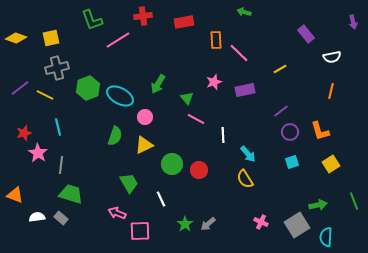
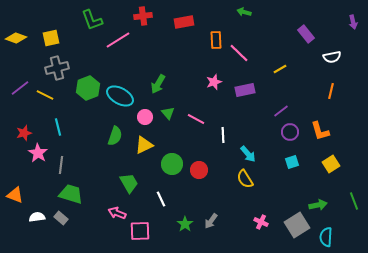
green triangle at (187, 98): moved 19 px left, 15 px down
gray arrow at (208, 224): moved 3 px right, 3 px up; rotated 14 degrees counterclockwise
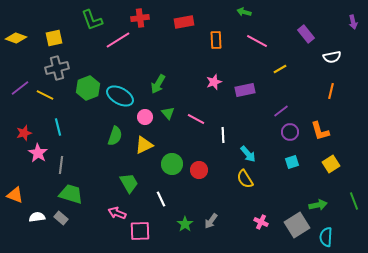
red cross at (143, 16): moved 3 px left, 2 px down
yellow square at (51, 38): moved 3 px right
pink line at (239, 53): moved 18 px right, 12 px up; rotated 15 degrees counterclockwise
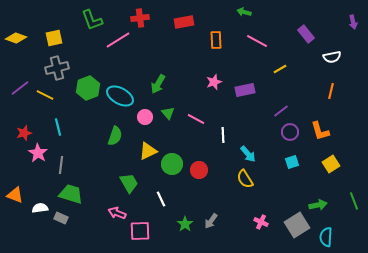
yellow triangle at (144, 145): moved 4 px right, 6 px down
white semicircle at (37, 217): moved 3 px right, 9 px up
gray rectangle at (61, 218): rotated 16 degrees counterclockwise
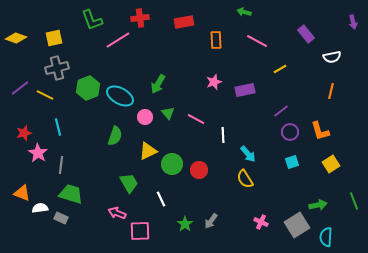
orange triangle at (15, 195): moved 7 px right, 2 px up
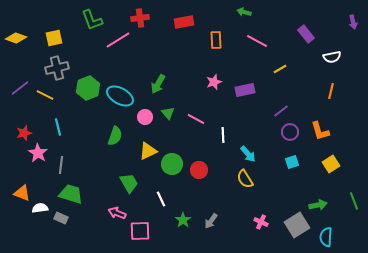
green star at (185, 224): moved 2 px left, 4 px up
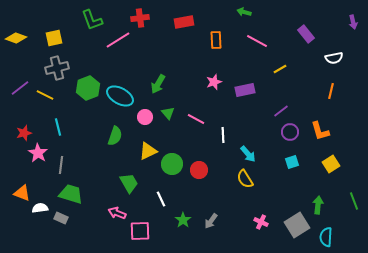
white semicircle at (332, 57): moved 2 px right, 1 px down
green arrow at (318, 205): rotated 72 degrees counterclockwise
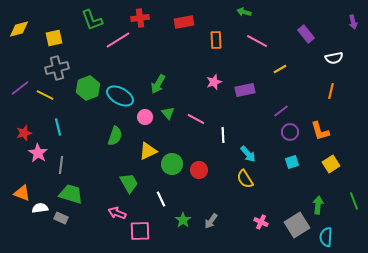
yellow diamond at (16, 38): moved 3 px right, 9 px up; rotated 35 degrees counterclockwise
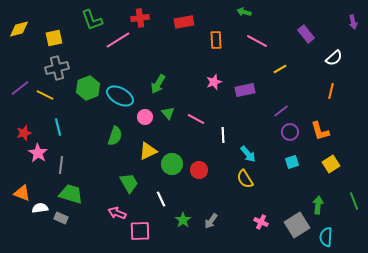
white semicircle at (334, 58): rotated 30 degrees counterclockwise
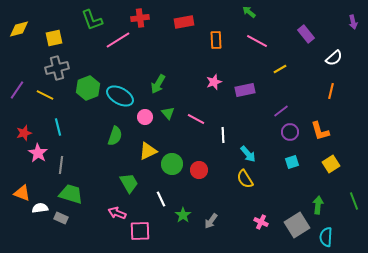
green arrow at (244, 12): moved 5 px right; rotated 24 degrees clockwise
purple line at (20, 88): moved 3 px left, 2 px down; rotated 18 degrees counterclockwise
green star at (183, 220): moved 5 px up
